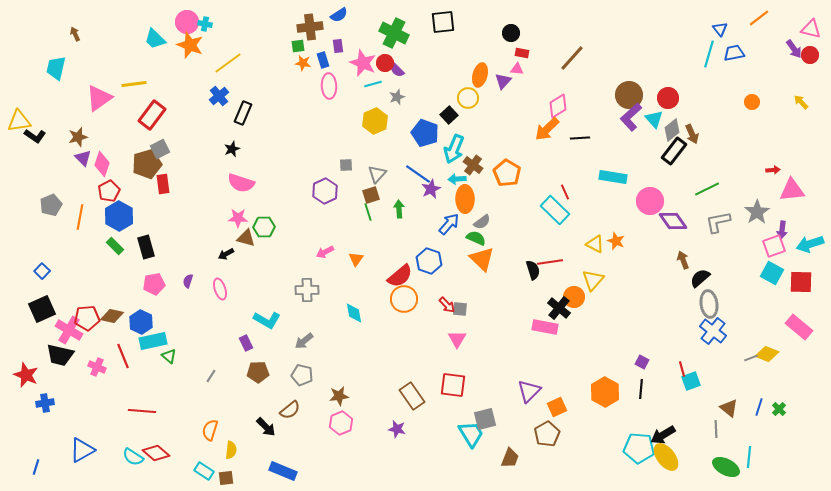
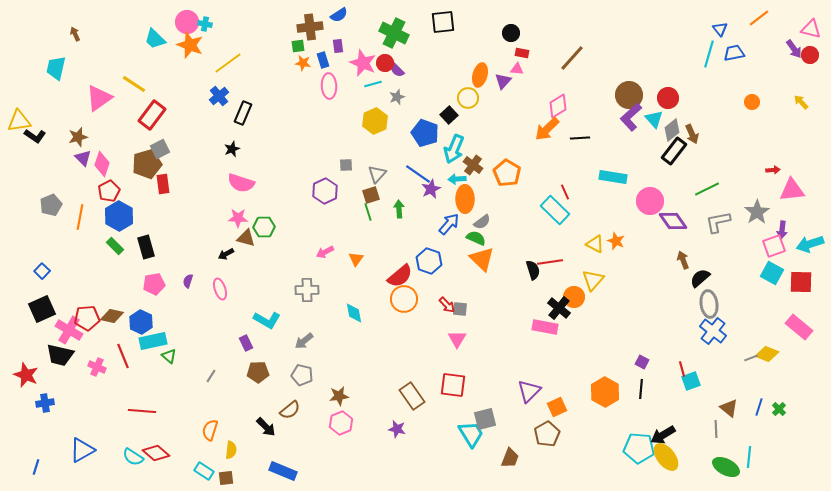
yellow line at (134, 84): rotated 40 degrees clockwise
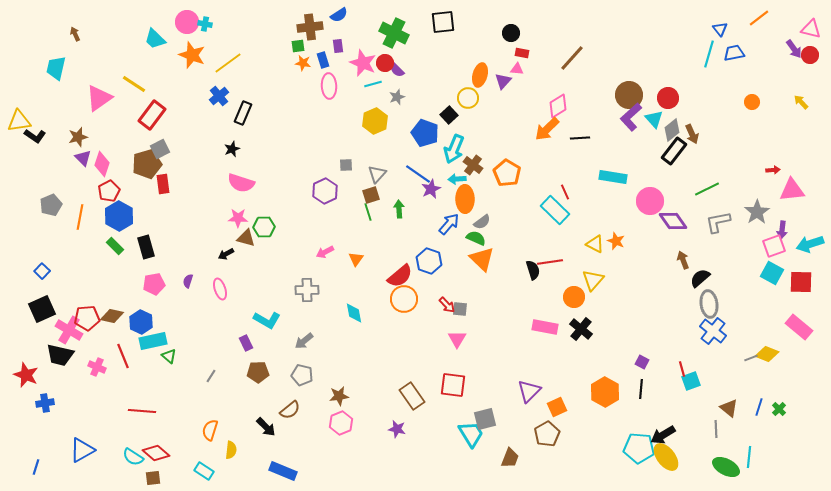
orange star at (190, 45): moved 2 px right, 10 px down
black cross at (559, 308): moved 22 px right, 21 px down
brown square at (226, 478): moved 73 px left
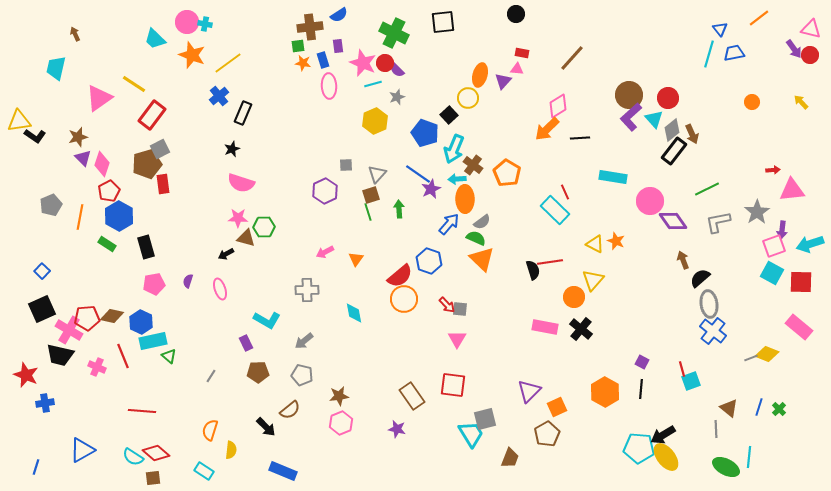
black circle at (511, 33): moved 5 px right, 19 px up
green rectangle at (115, 246): moved 8 px left, 2 px up; rotated 12 degrees counterclockwise
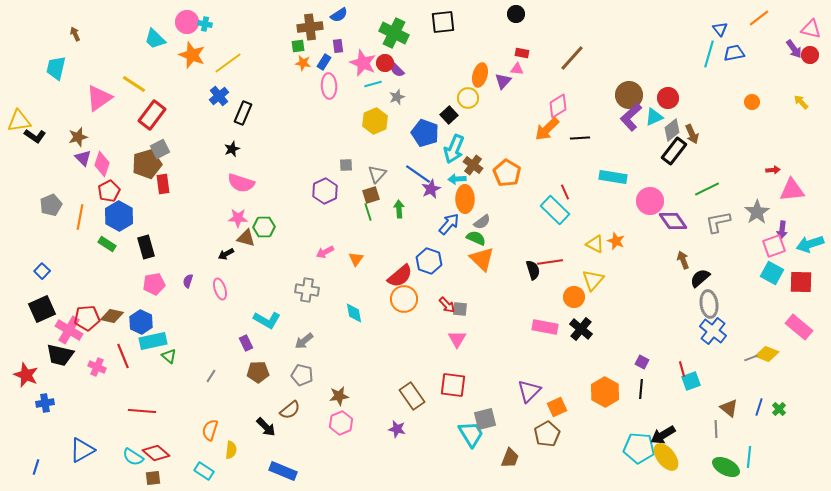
blue rectangle at (323, 60): moved 1 px right, 2 px down; rotated 49 degrees clockwise
cyan triangle at (654, 119): moved 2 px up; rotated 48 degrees clockwise
gray cross at (307, 290): rotated 10 degrees clockwise
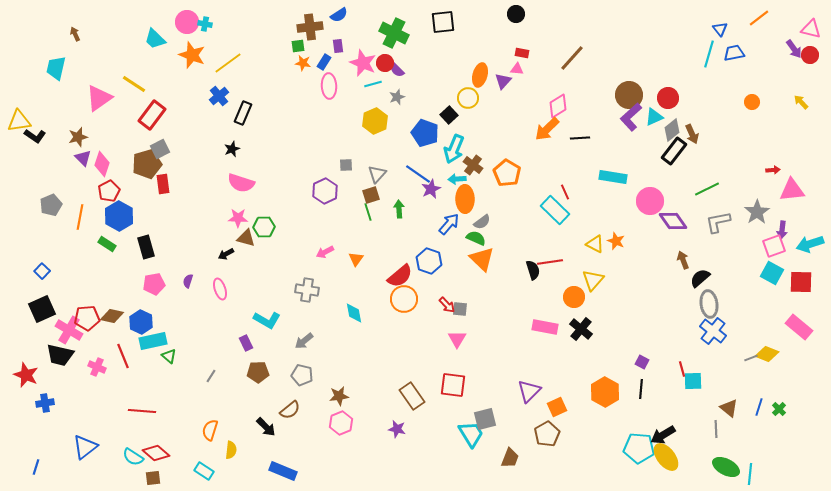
cyan square at (691, 381): moved 2 px right; rotated 18 degrees clockwise
blue triangle at (82, 450): moved 3 px right, 3 px up; rotated 8 degrees counterclockwise
cyan line at (749, 457): moved 1 px right, 17 px down
